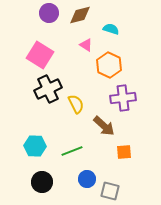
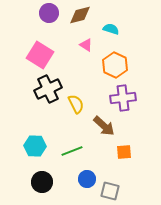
orange hexagon: moved 6 px right
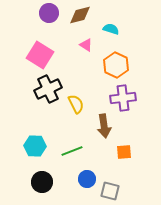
orange hexagon: moved 1 px right
brown arrow: rotated 40 degrees clockwise
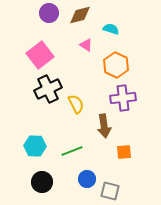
pink square: rotated 20 degrees clockwise
